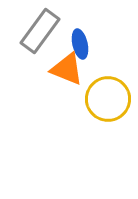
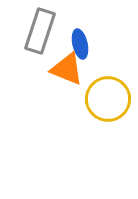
gray rectangle: rotated 18 degrees counterclockwise
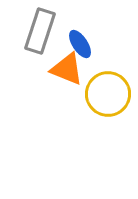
blue ellipse: rotated 20 degrees counterclockwise
yellow circle: moved 5 px up
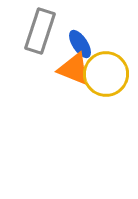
orange triangle: moved 7 px right
yellow circle: moved 2 px left, 20 px up
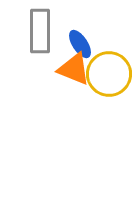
gray rectangle: rotated 18 degrees counterclockwise
yellow circle: moved 3 px right
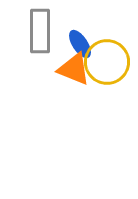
yellow circle: moved 2 px left, 12 px up
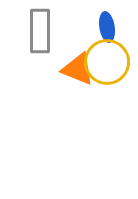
blue ellipse: moved 27 px right, 17 px up; rotated 24 degrees clockwise
orange triangle: moved 4 px right
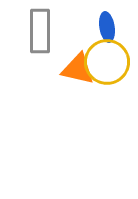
orange triangle: rotated 9 degrees counterclockwise
